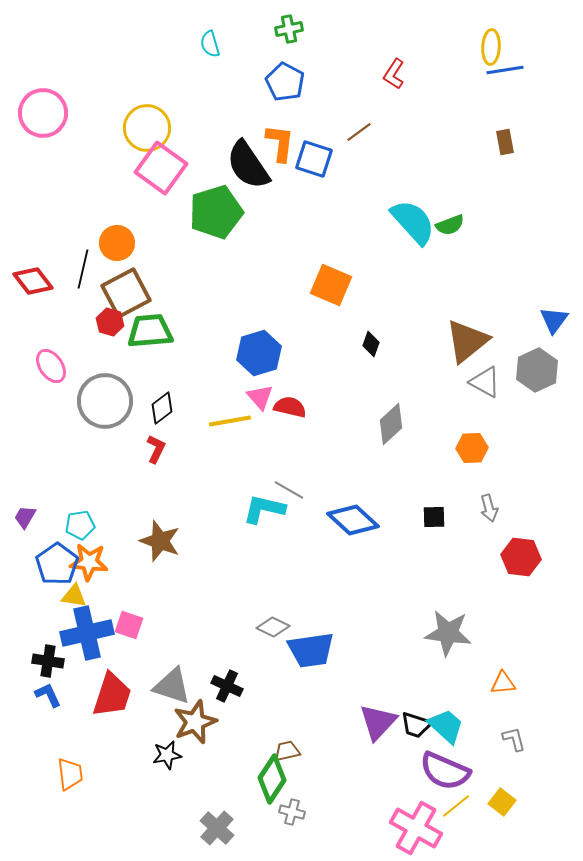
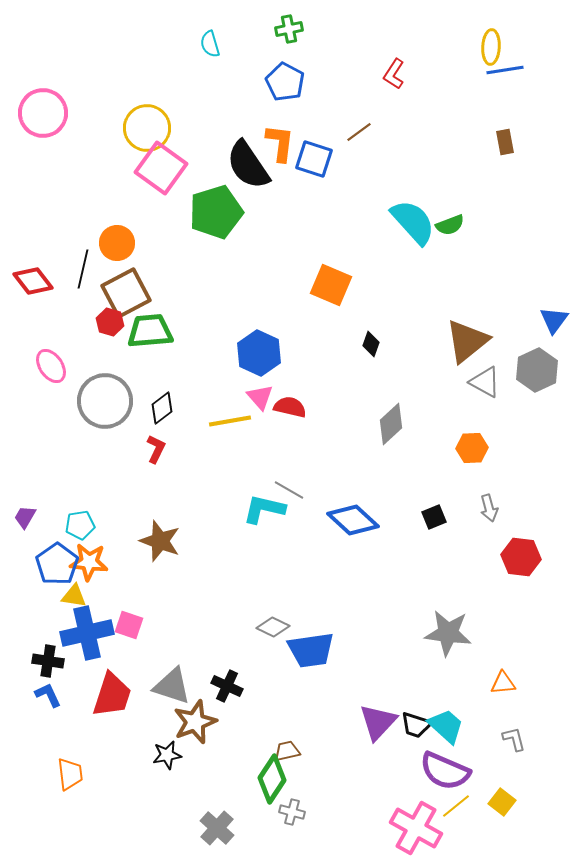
blue hexagon at (259, 353): rotated 18 degrees counterclockwise
black square at (434, 517): rotated 20 degrees counterclockwise
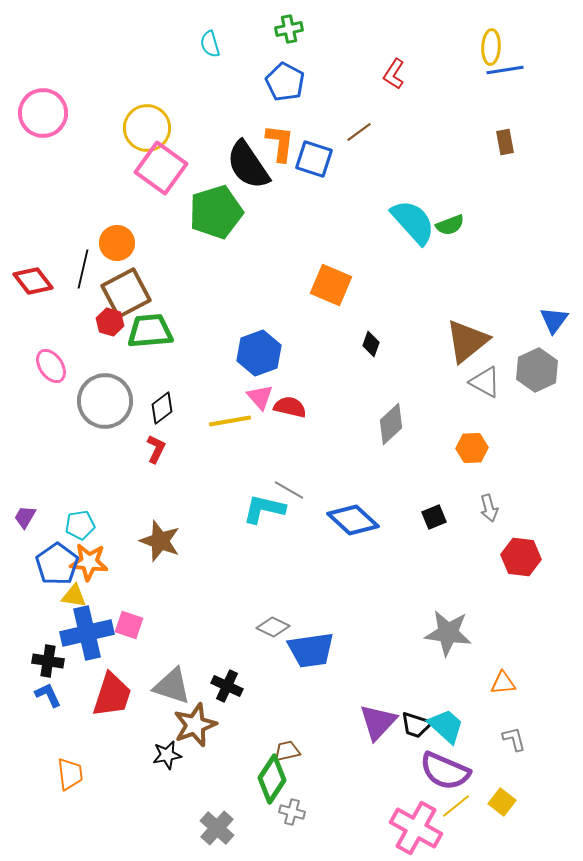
blue hexagon at (259, 353): rotated 15 degrees clockwise
brown star at (195, 722): moved 3 px down
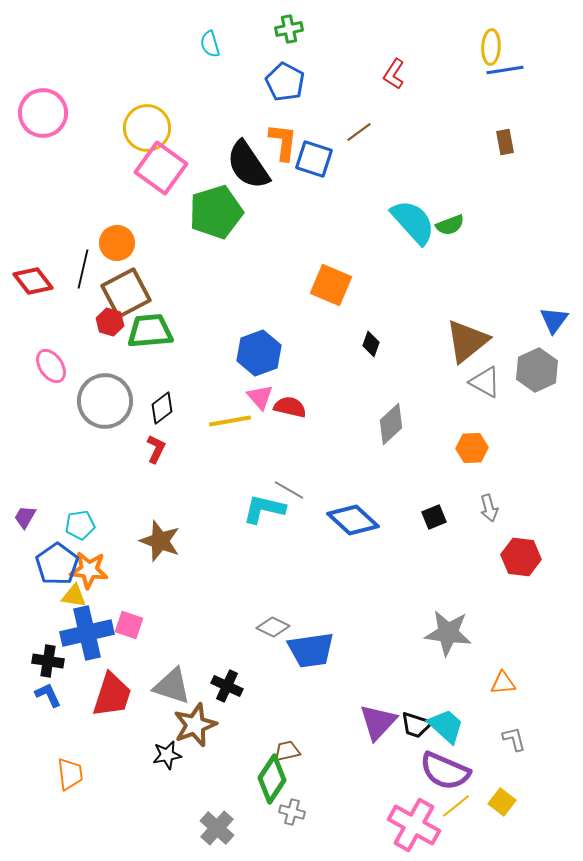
orange L-shape at (280, 143): moved 3 px right, 1 px up
orange star at (89, 562): moved 8 px down
pink cross at (416, 828): moved 2 px left, 3 px up
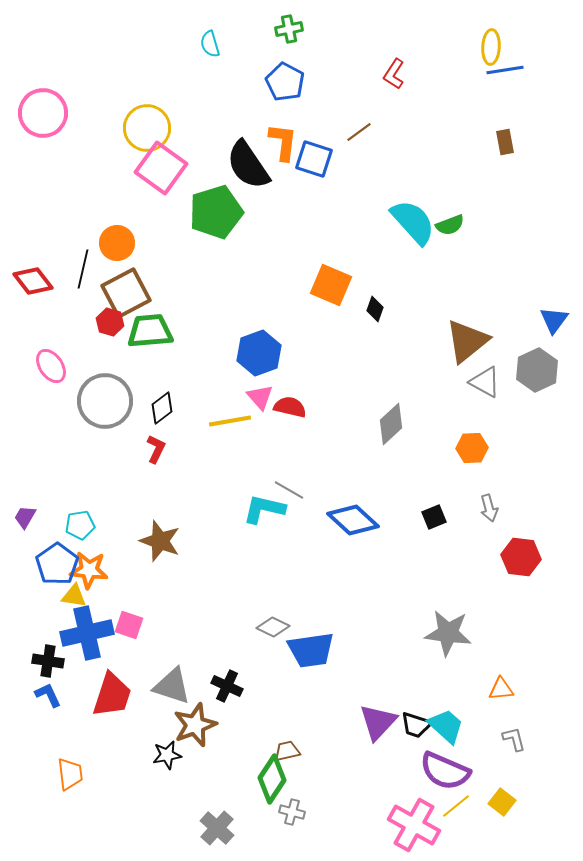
black diamond at (371, 344): moved 4 px right, 35 px up
orange triangle at (503, 683): moved 2 px left, 6 px down
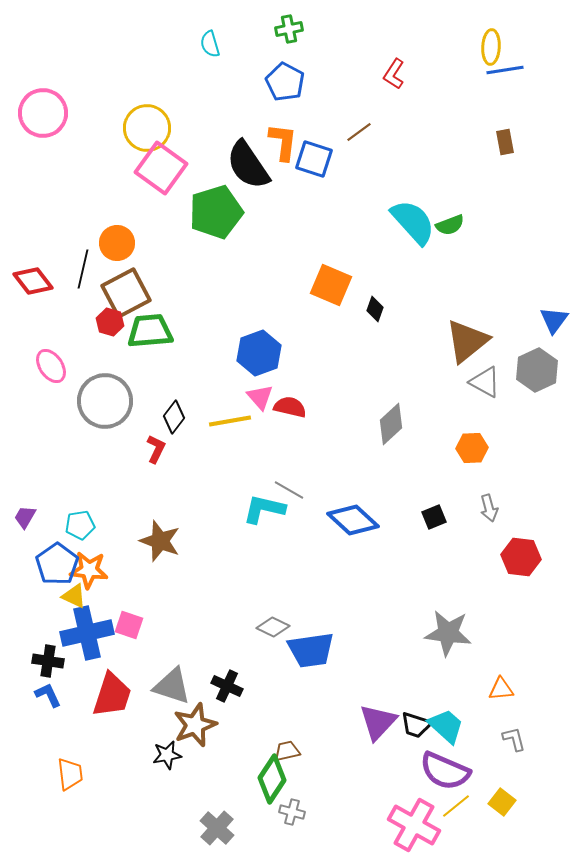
black diamond at (162, 408): moved 12 px right, 9 px down; rotated 16 degrees counterclockwise
yellow triangle at (74, 596): rotated 16 degrees clockwise
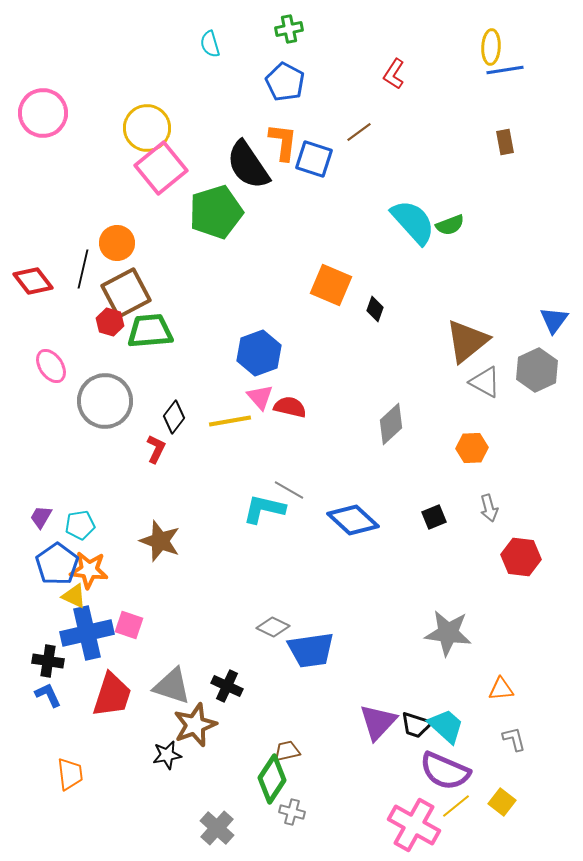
pink square at (161, 168): rotated 15 degrees clockwise
purple trapezoid at (25, 517): moved 16 px right
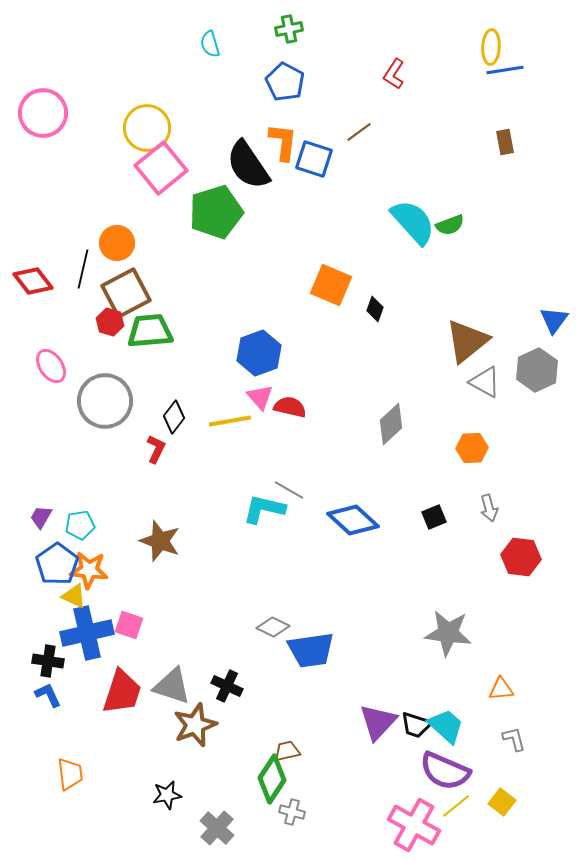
red trapezoid at (112, 695): moved 10 px right, 3 px up
black star at (167, 755): moved 40 px down
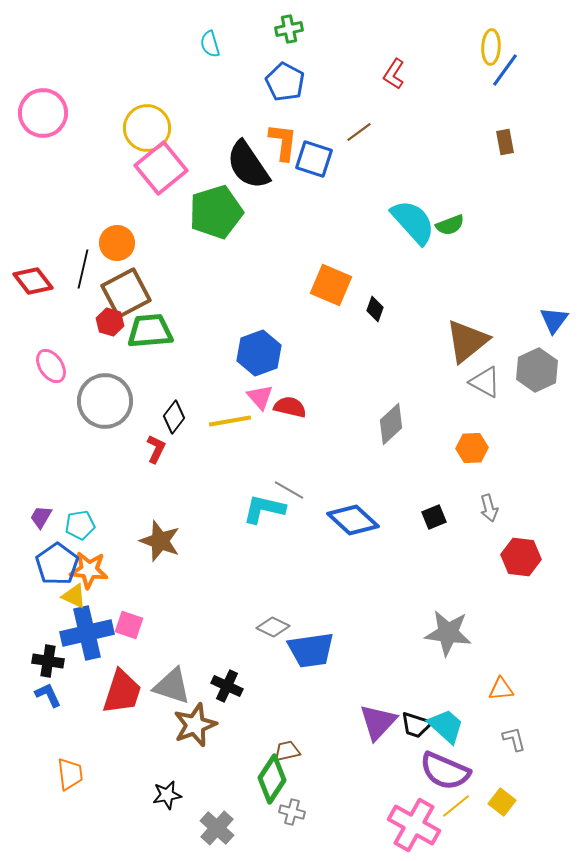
blue line at (505, 70): rotated 45 degrees counterclockwise
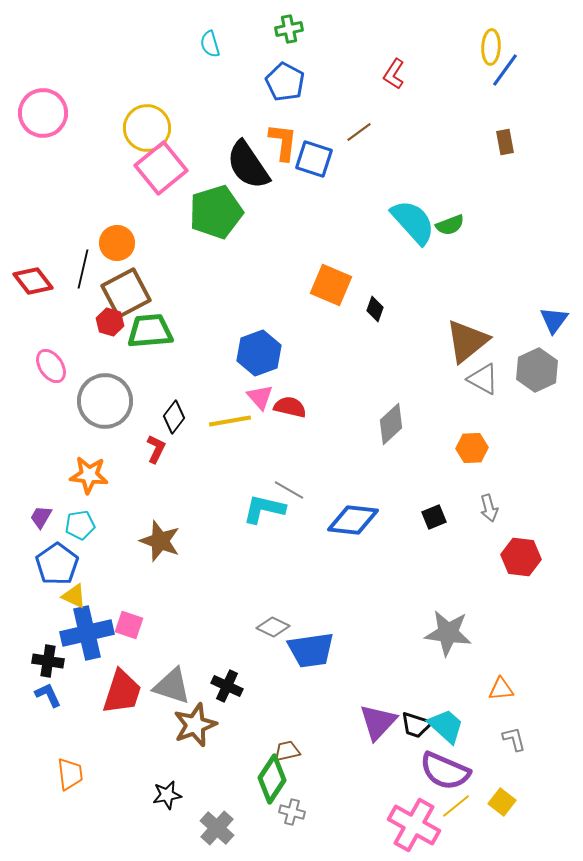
gray triangle at (485, 382): moved 2 px left, 3 px up
blue diamond at (353, 520): rotated 36 degrees counterclockwise
orange star at (89, 570): moved 95 px up
